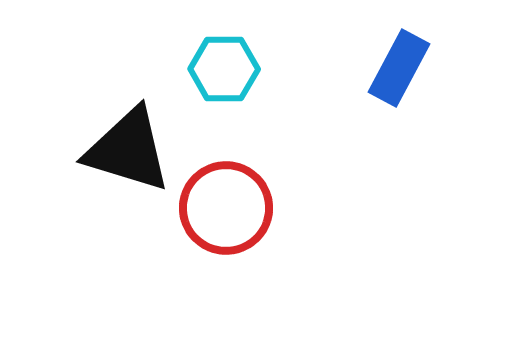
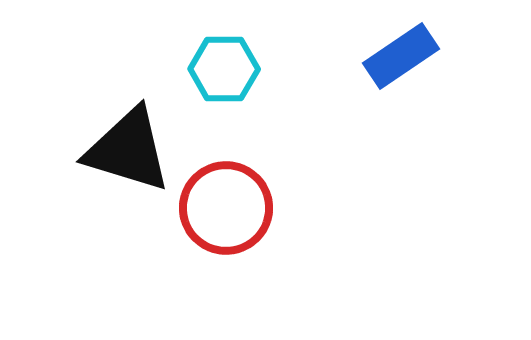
blue rectangle: moved 2 px right, 12 px up; rotated 28 degrees clockwise
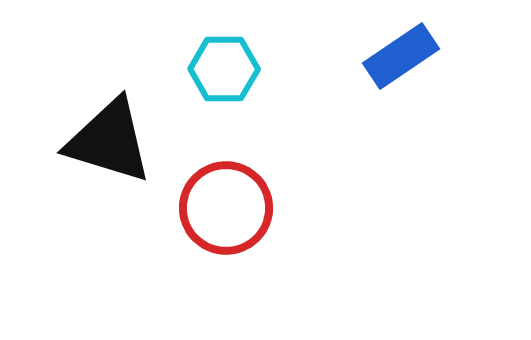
black triangle: moved 19 px left, 9 px up
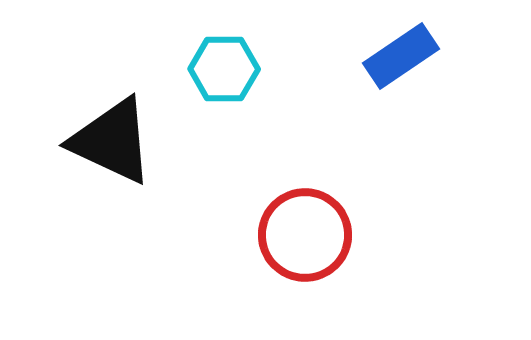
black triangle: moved 3 px right; rotated 8 degrees clockwise
red circle: moved 79 px right, 27 px down
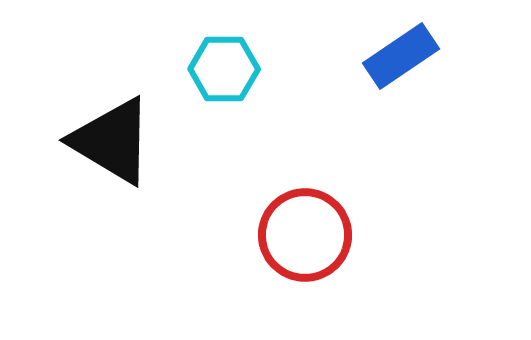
black triangle: rotated 6 degrees clockwise
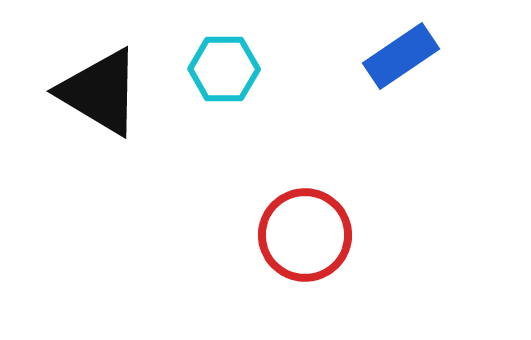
black triangle: moved 12 px left, 49 px up
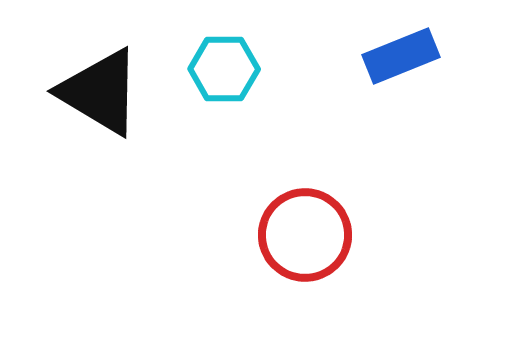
blue rectangle: rotated 12 degrees clockwise
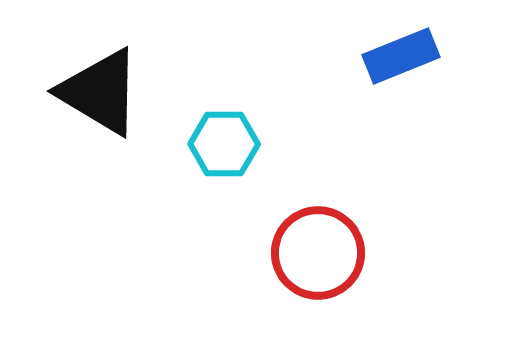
cyan hexagon: moved 75 px down
red circle: moved 13 px right, 18 px down
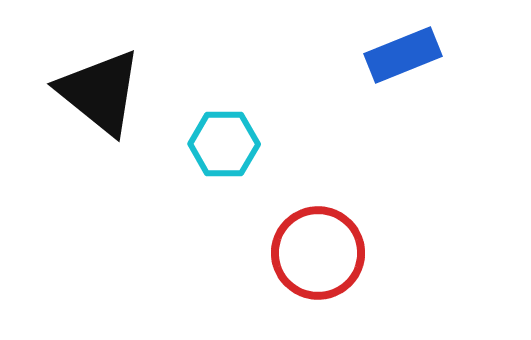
blue rectangle: moved 2 px right, 1 px up
black triangle: rotated 8 degrees clockwise
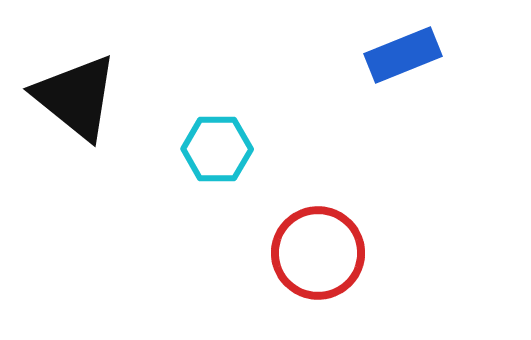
black triangle: moved 24 px left, 5 px down
cyan hexagon: moved 7 px left, 5 px down
